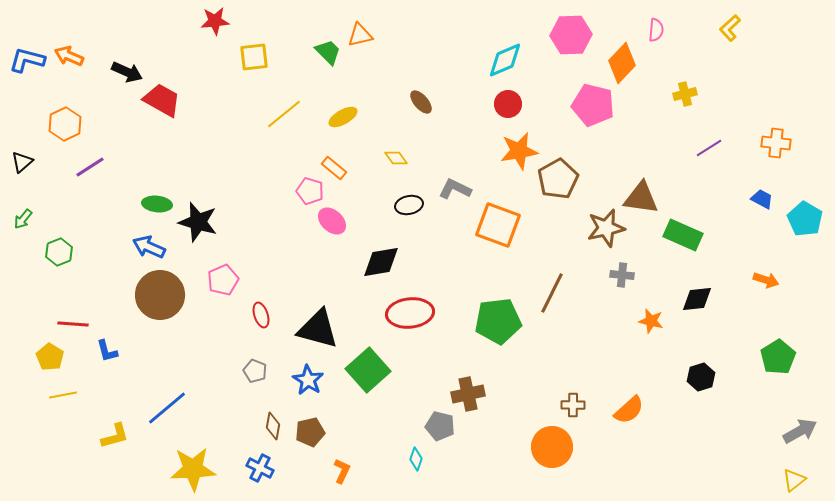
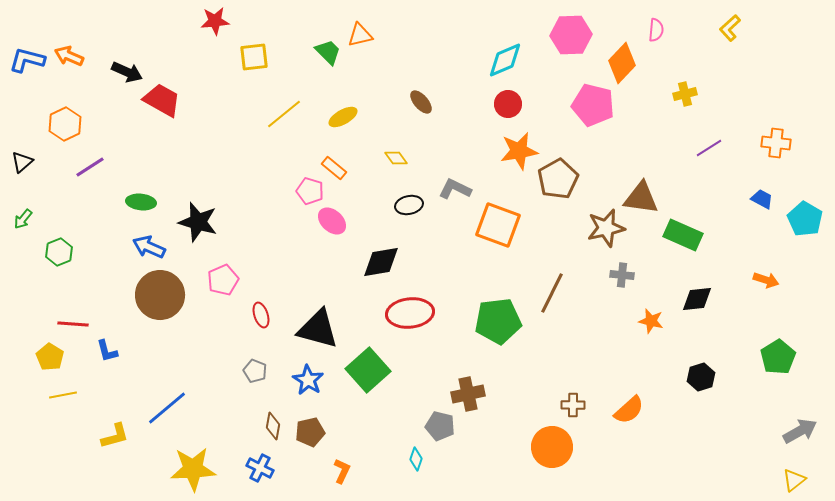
green ellipse at (157, 204): moved 16 px left, 2 px up
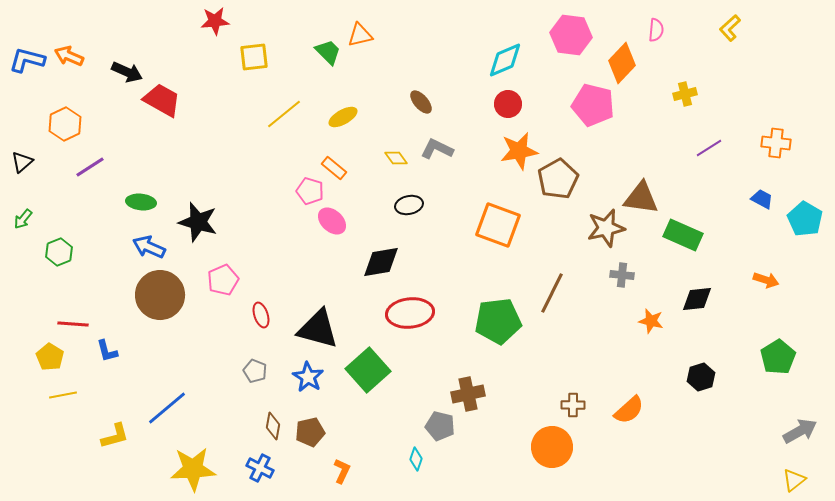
pink hexagon at (571, 35): rotated 9 degrees clockwise
gray L-shape at (455, 189): moved 18 px left, 40 px up
blue star at (308, 380): moved 3 px up
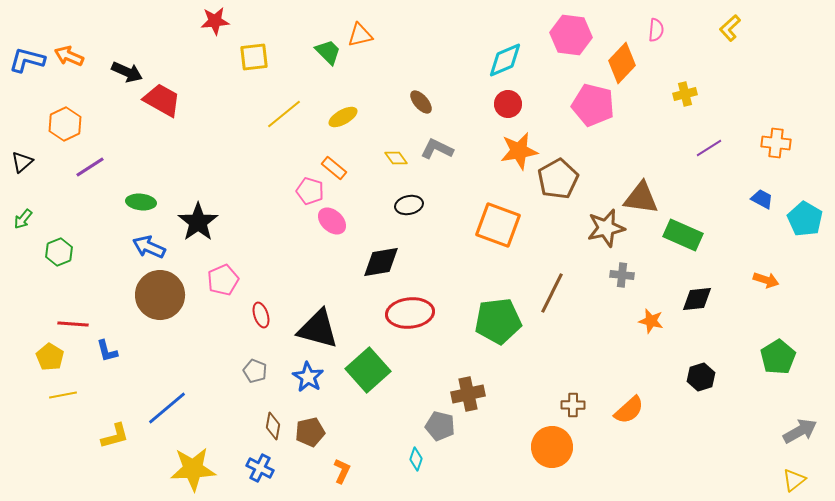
black star at (198, 222): rotated 21 degrees clockwise
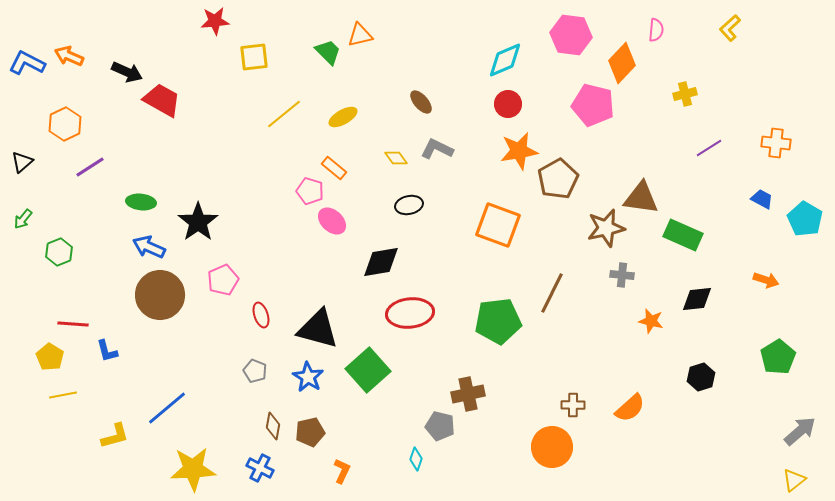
blue L-shape at (27, 60): moved 3 px down; rotated 12 degrees clockwise
orange semicircle at (629, 410): moved 1 px right, 2 px up
gray arrow at (800, 431): rotated 12 degrees counterclockwise
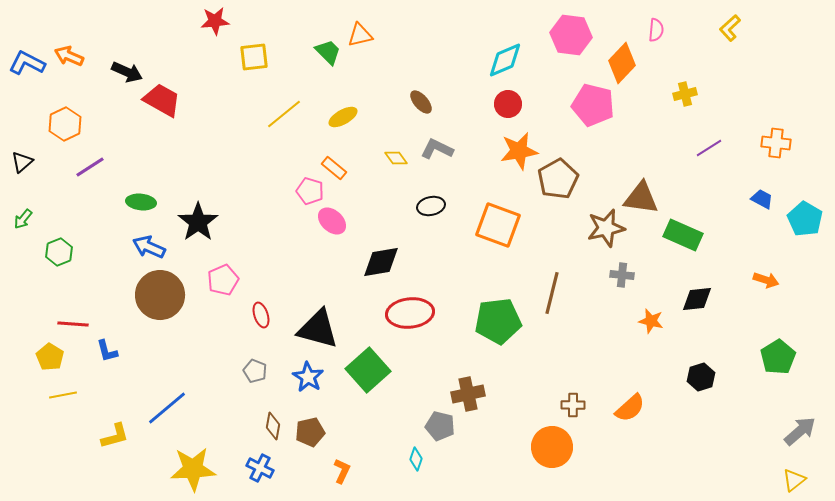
black ellipse at (409, 205): moved 22 px right, 1 px down
brown line at (552, 293): rotated 12 degrees counterclockwise
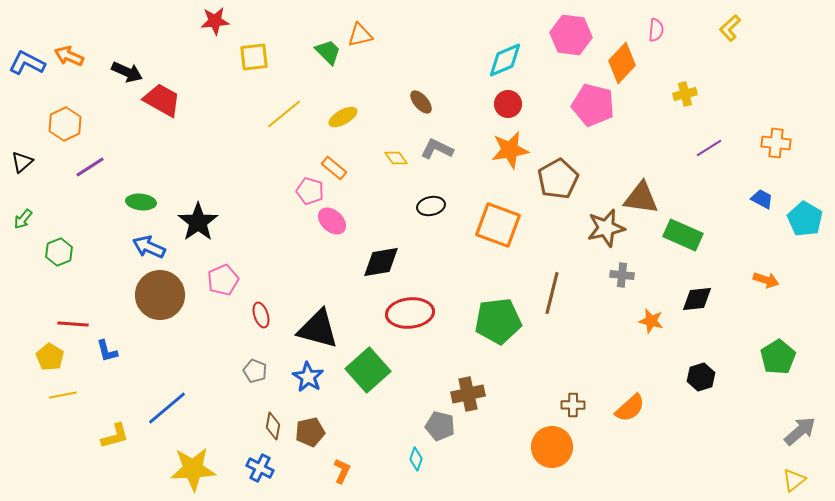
orange star at (519, 151): moved 9 px left, 1 px up
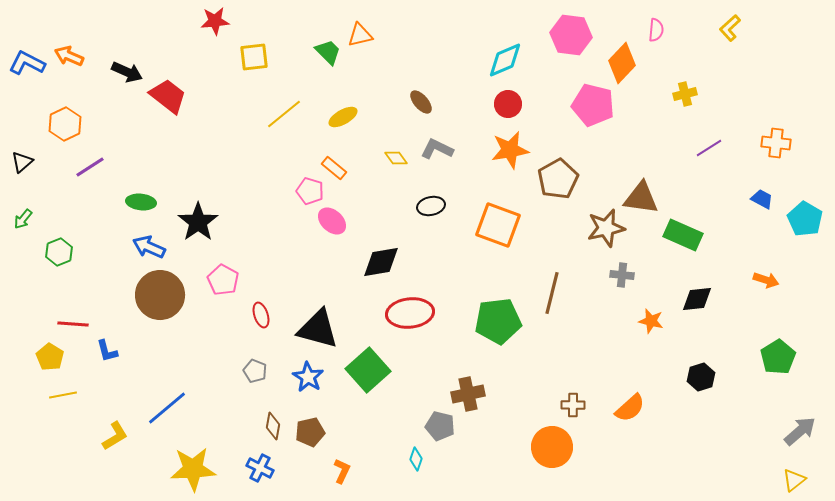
red trapezoid at (162, 100): moved 6 px right, 4 px up; rotated 9 degrees clockwise
pink pentagon at (223, 280): rotated 20 degrees counterclockwise
yellow L-shape at (115, 436): rotated 16 degrees counterclockwise
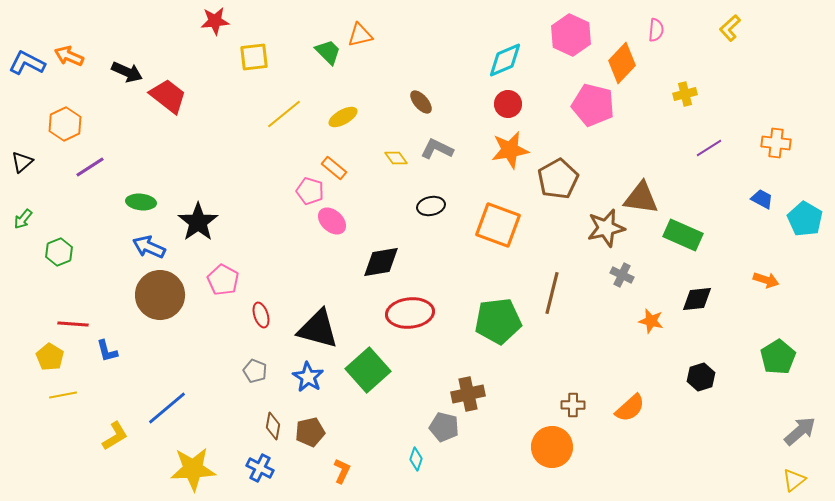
pink hexagon at (571, 35): rotated 18 degrees clockwise
gray cross at (622, 275): rotated 20 degrees clockwise
gray pentagon at (440, 426): moved 4 px right, 1 px down
